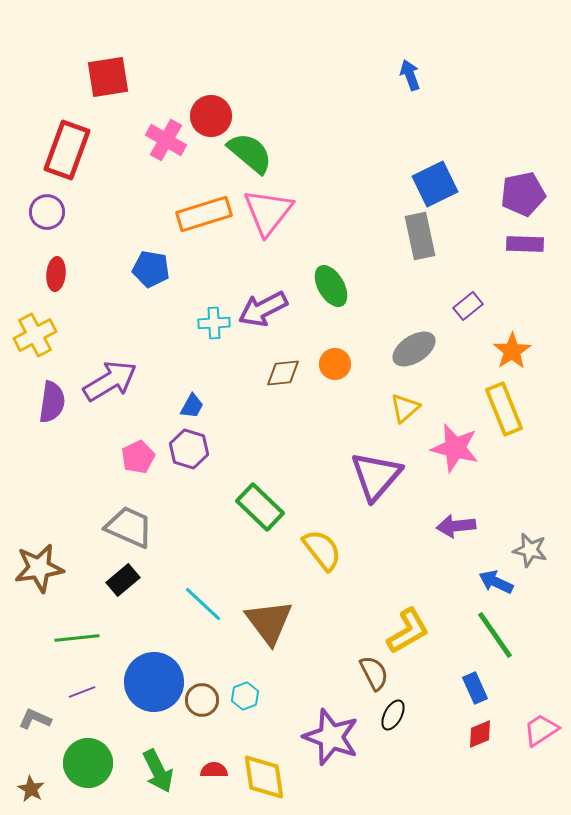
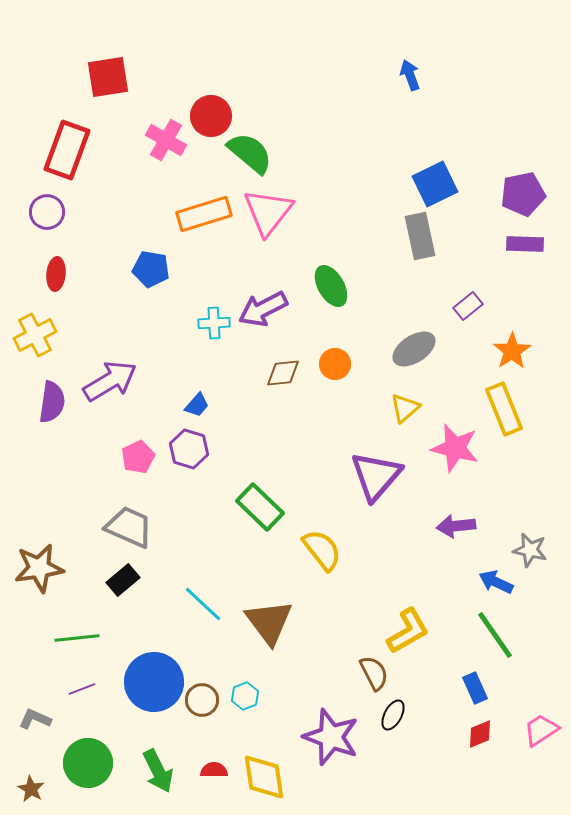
blue trapezoid at (192, 406): moved 5 px right, 1 px up; rotated 12 degrees clockwise
purple line at (82, 692): moved 3 px up
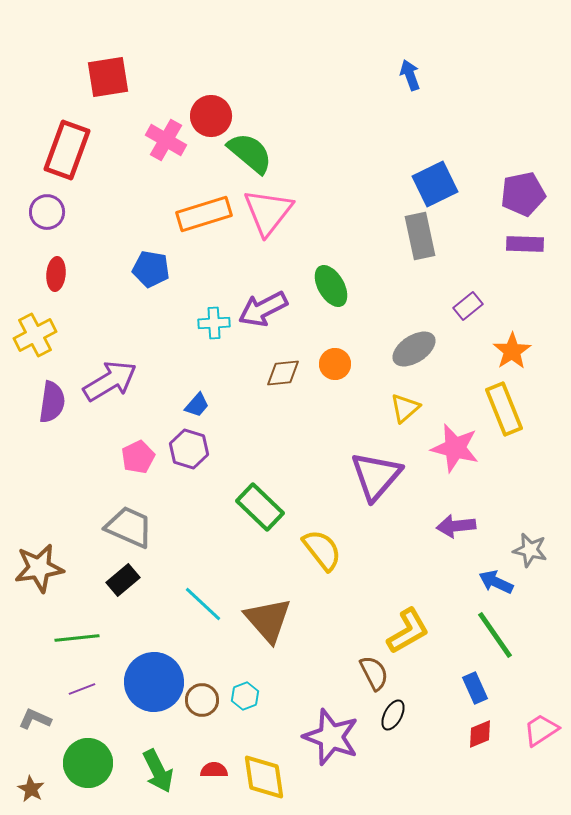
brown triangle at (269, 622): moved 1 px left, 2 px up; rotated 4 degrees counterclockwise
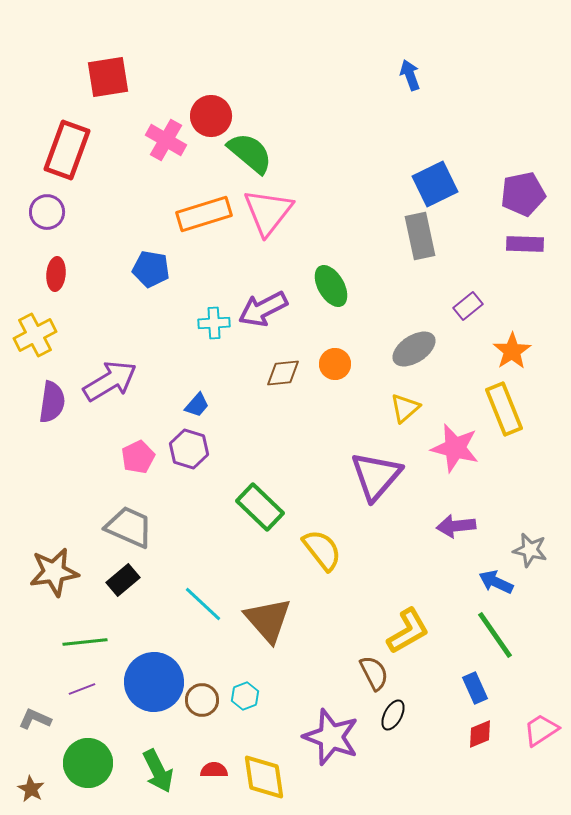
brown star at (39, 568): moved 15 px right, 4 px down
green line at (77, 638): moved 8 px right, 4 px down
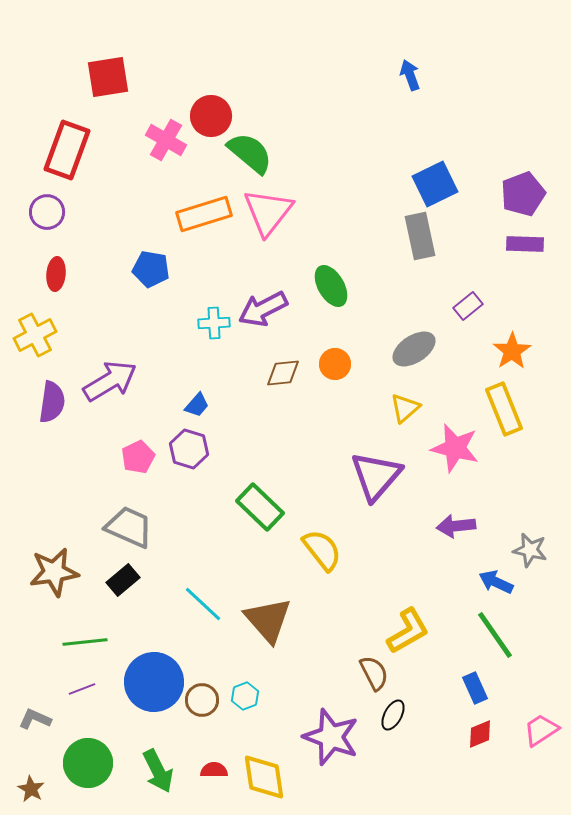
purple pentagon at (523, 194): rotated 9 degrees counterclockwise
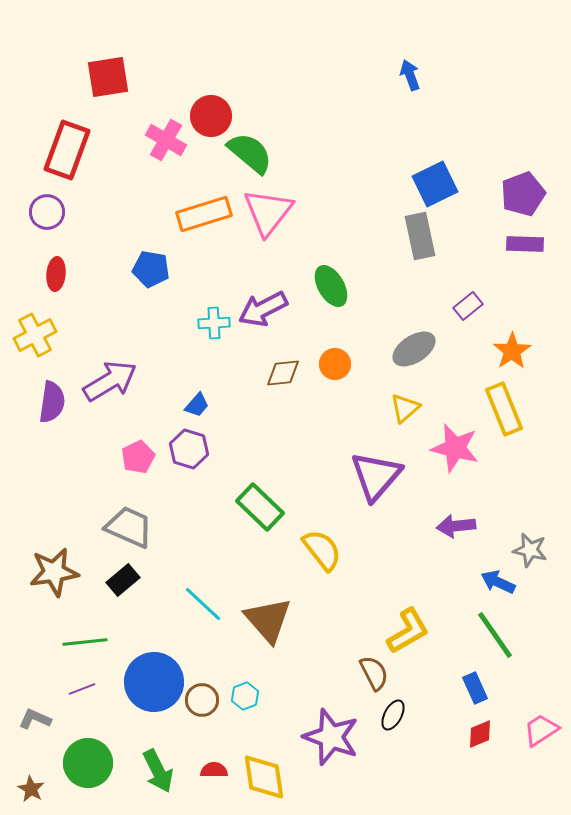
blue arrow at (496, 582): moved 2 px right
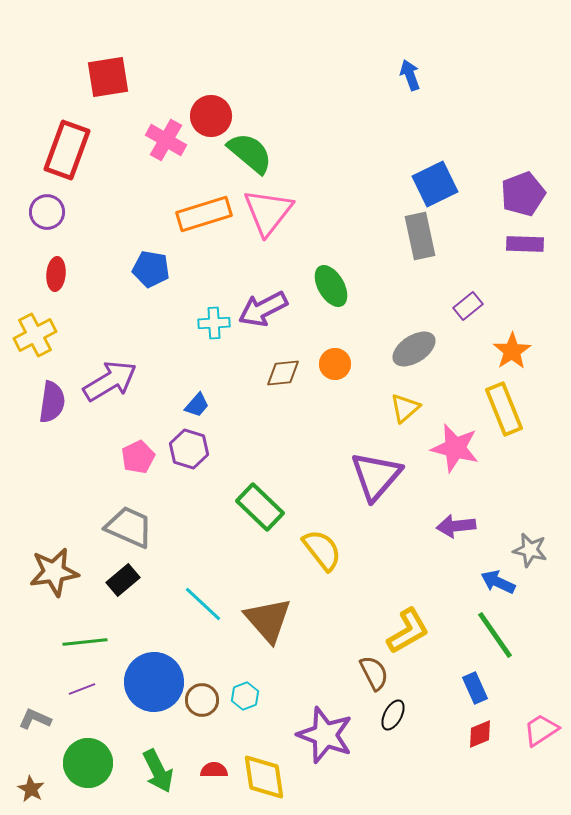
purple star at (331, 737): moved 6 px left, 2 px up
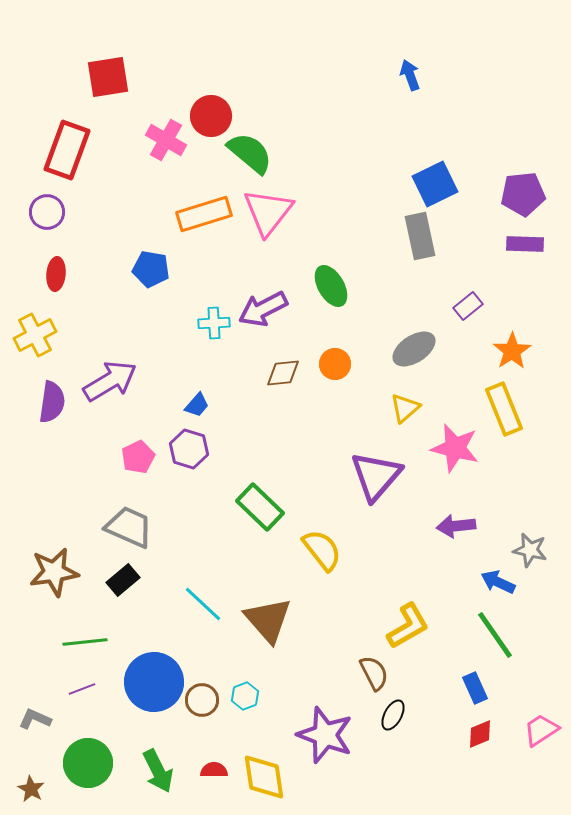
purple pentagon at (523, 194): rotated 15 degrees clockwise
yellow L-shape at (408, 631): moved 5 px up
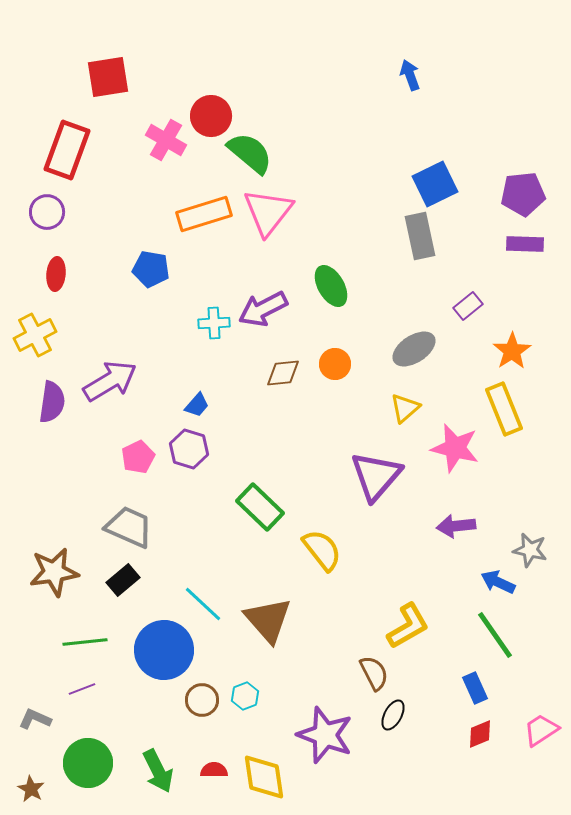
blue circle at (154, 682): moved 10 px right, 32 px up
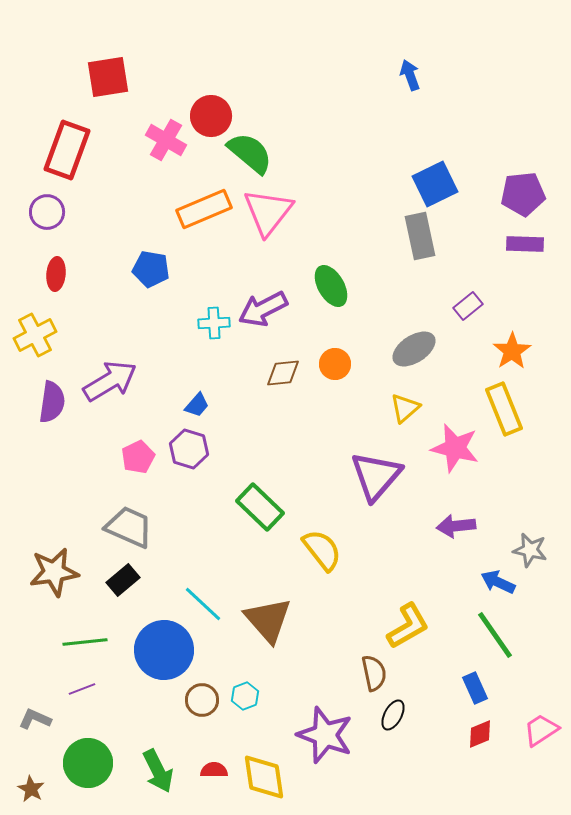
orange rectangle at (204, 214): moved 5 px up; rotated 6 degrees counterclockwise
brown semicircle at (374, 673): rotated 15 degrees clockwise
